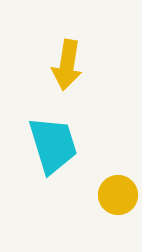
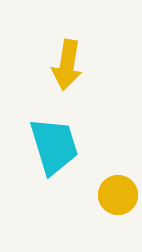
cyan trapezoid: moved 1 px right, 1 px down
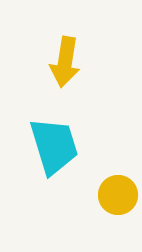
yellow arrow: moved 2 px left, 3 px up
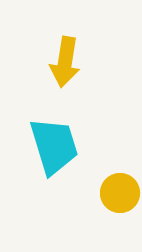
yellow circle: moved 2 px right, 2 px up
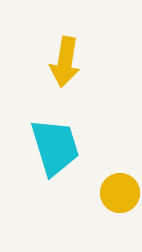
cyan trapezoid: moved 1 px right, 1 px down
